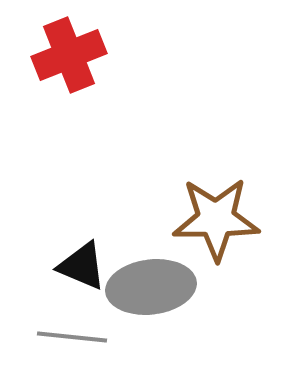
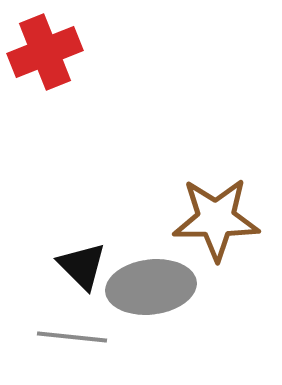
red cross: moved 24 px left, 3 px up
black triangle: rotated 22 degrees clockwise
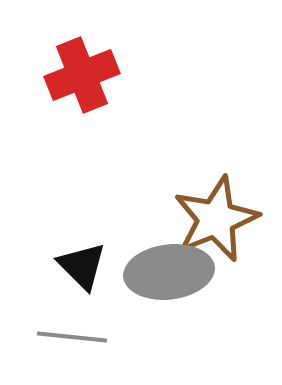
red cross: moved 37 px right, 23 px down
brown star: rotated 22 degrees counterclockwise
gray ellipse: moved 18 px right, 15 px up
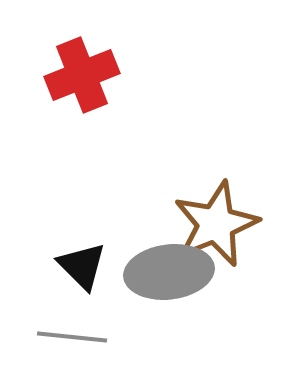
brown star: moved 5 px down
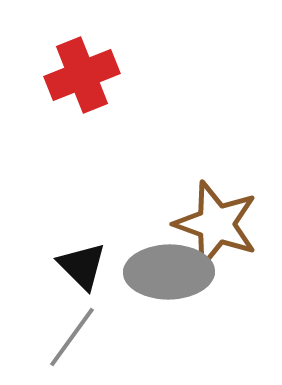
brown star: rotated 30 degrees counterclockwise
gray ellipse: rotated 6 degrees clockwise
gray line: rotated 60 degrees counterclockwise
